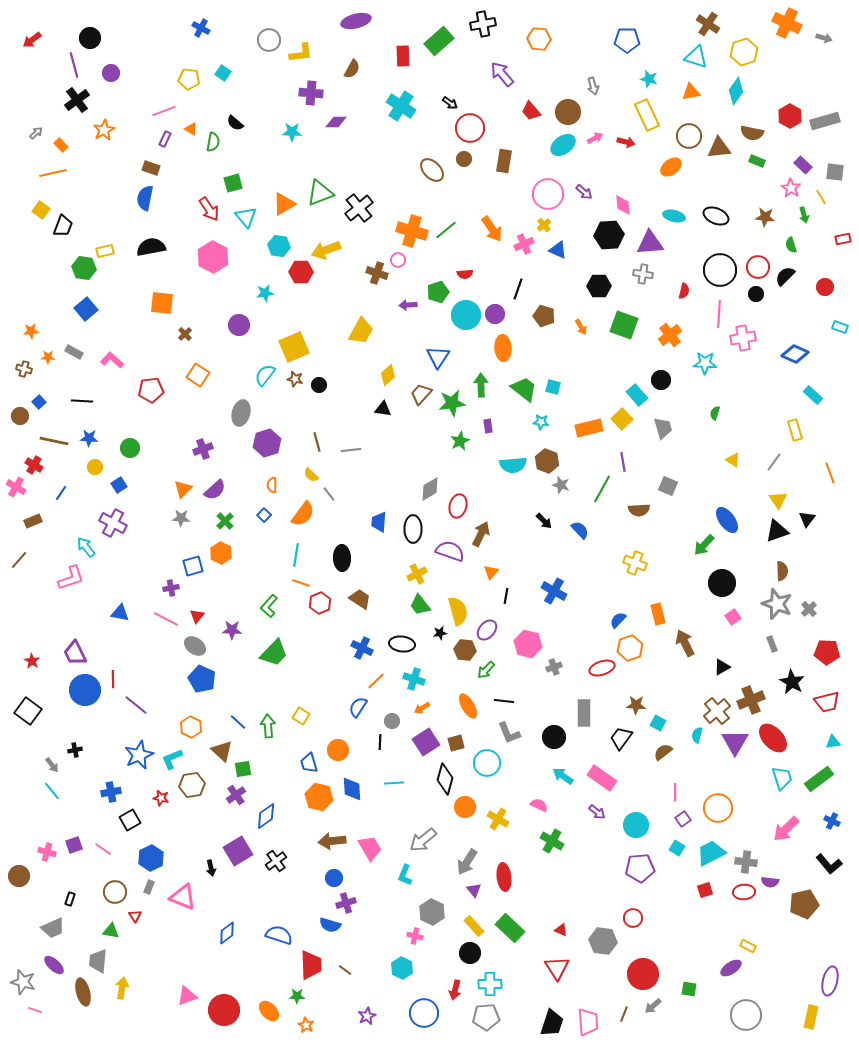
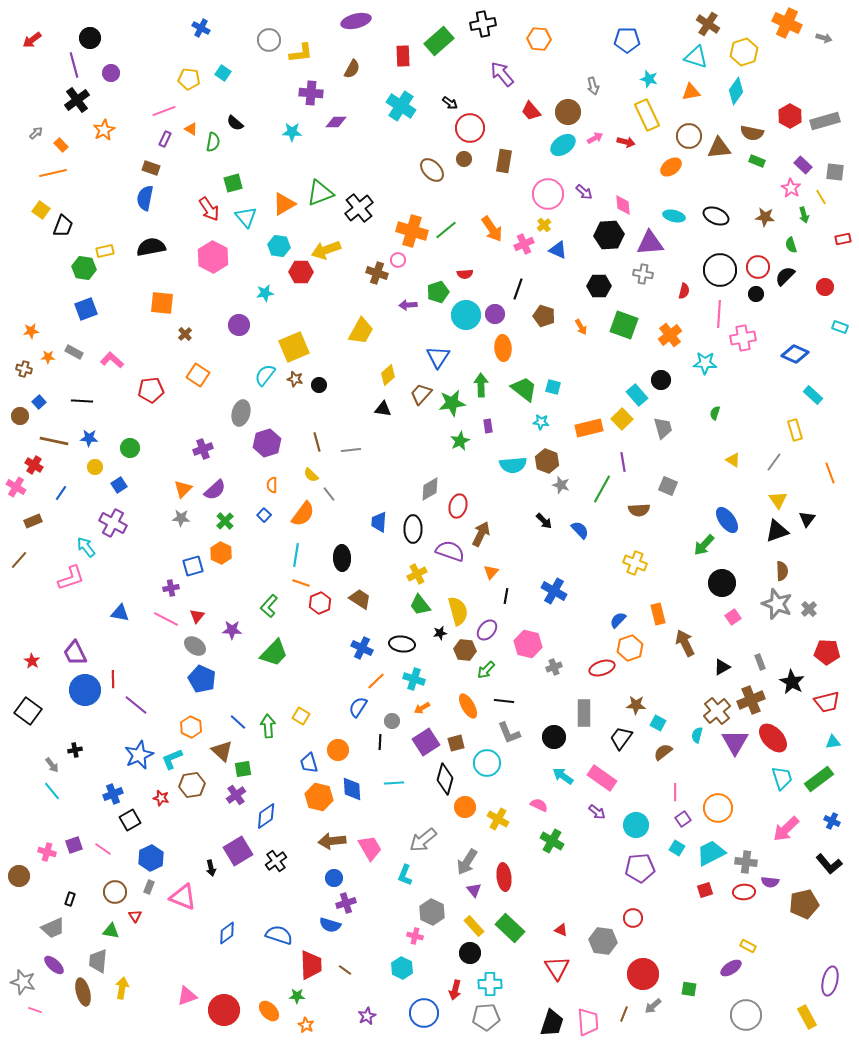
blue square at (86, 309): rotated 20 degrees clockwise
gray rectangle at (772, 644): moved 12 px left, 18 px down
blue cross at (111, 792): moved 2 px right, 2 px down; rotated 12 degrees counterclockwise
yellow rectangle at (811, 1017): moved 4 px left; rotated 40 degrees counterclockwise
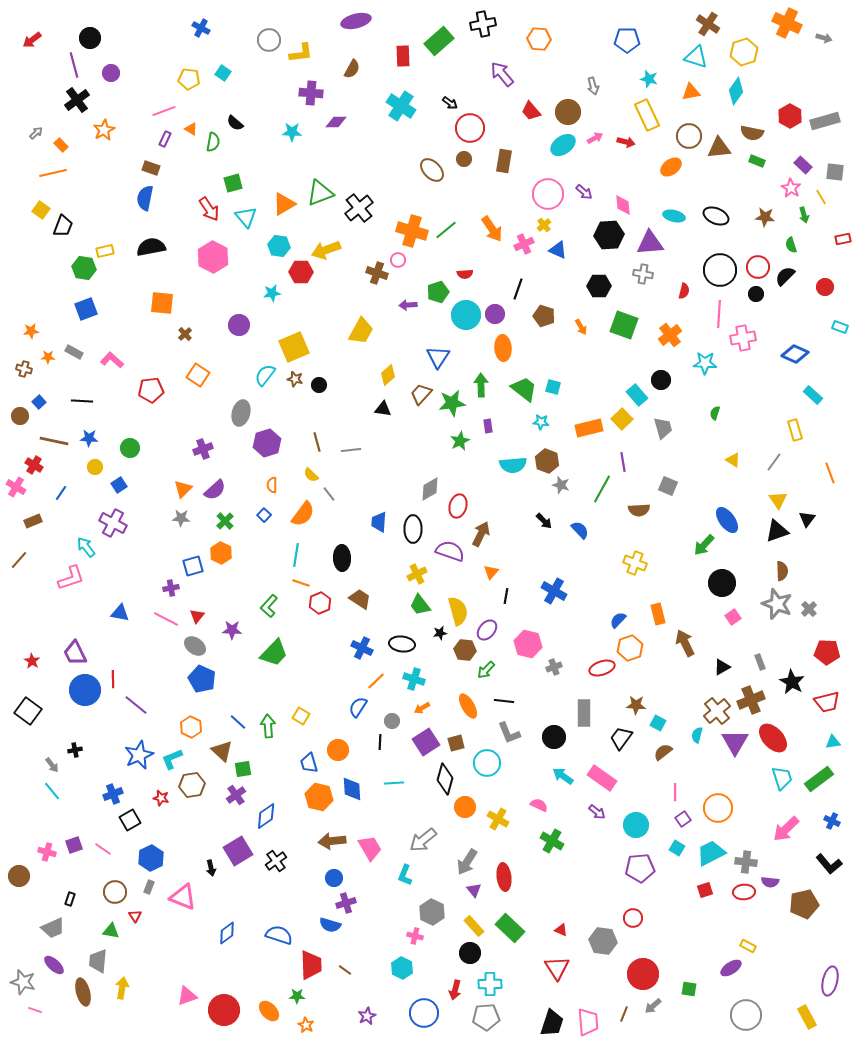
cyan star at (265, 293): moved 7 px right
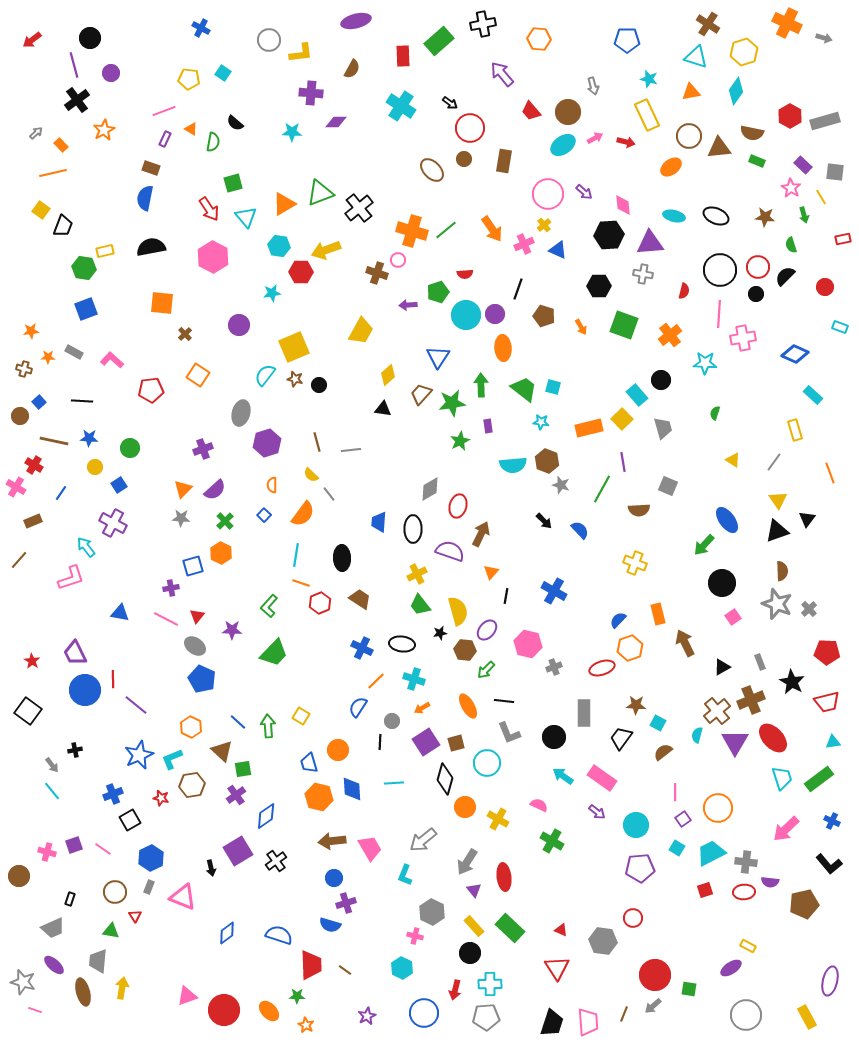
red circle at (643, 974): moved 12 px right, 1 px down
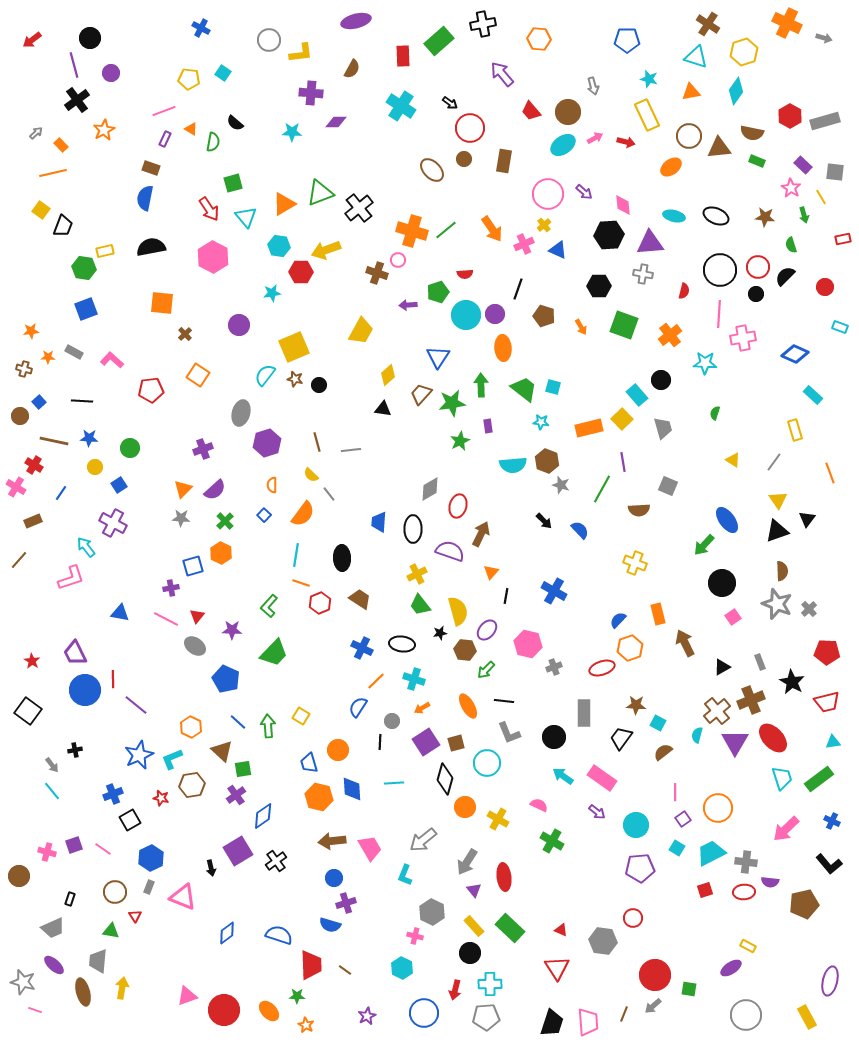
blue pentagon at (202, 679): moved 24 px right
blue diamond at (266, 816): moved 3 px left
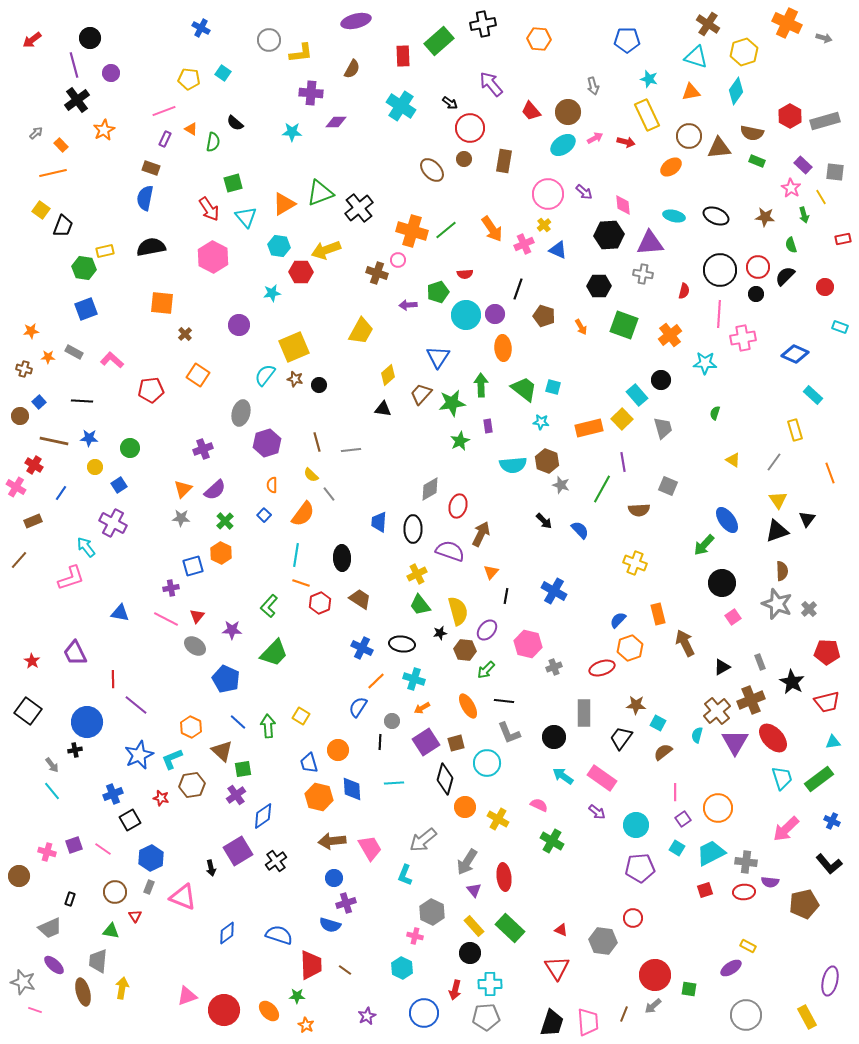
purple arrow at (502, 74): moved 11 px left, 10 px down
blue circle at (85, 690): moved 2 px right, 32 px down
gray trapezoid at (53, 928): moved 3 px left
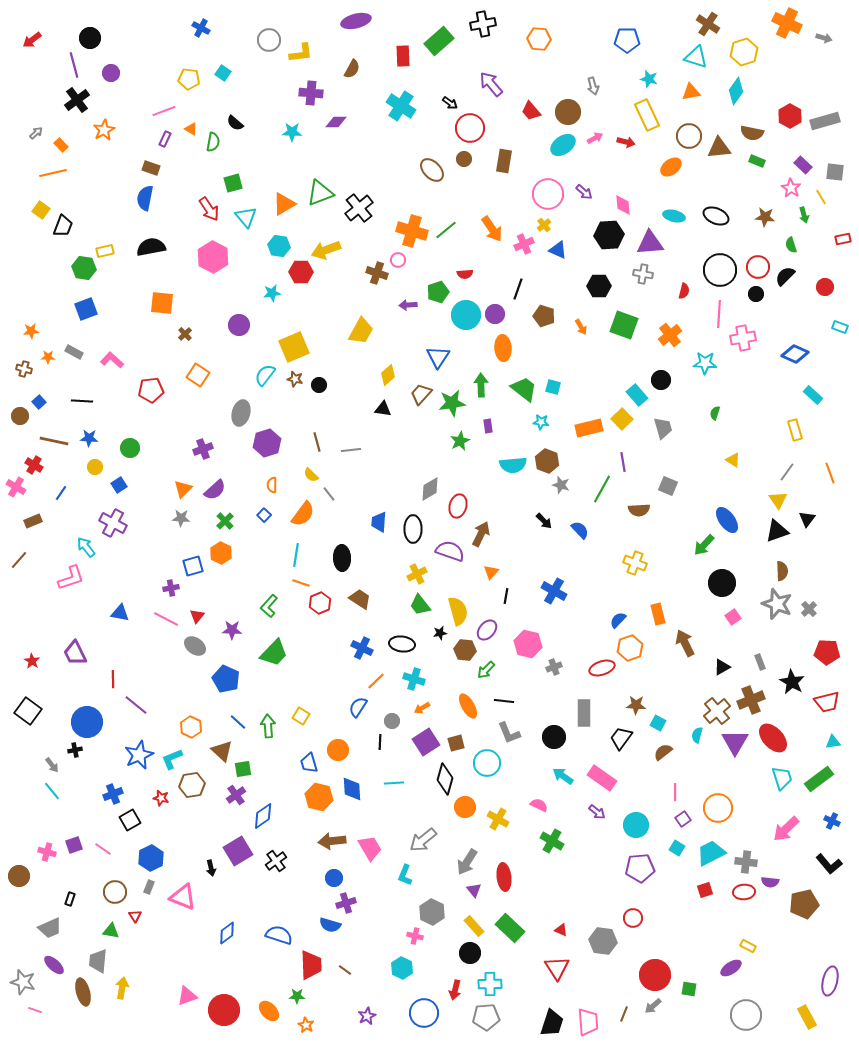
gray line at (774, 462): moved 13 px right, 10 px down
